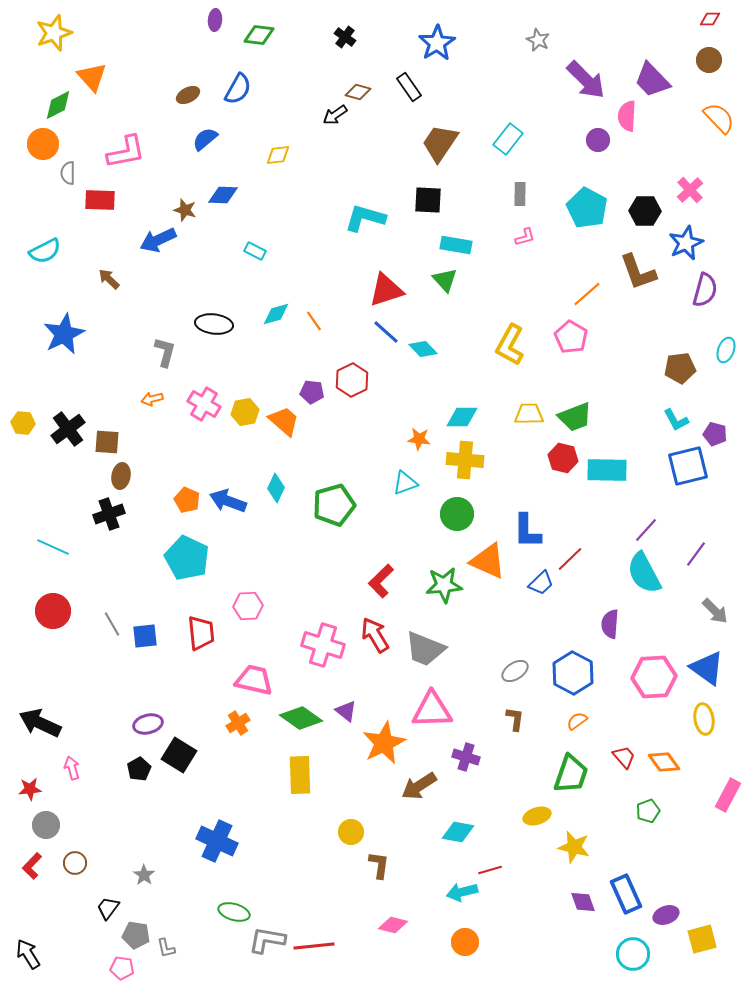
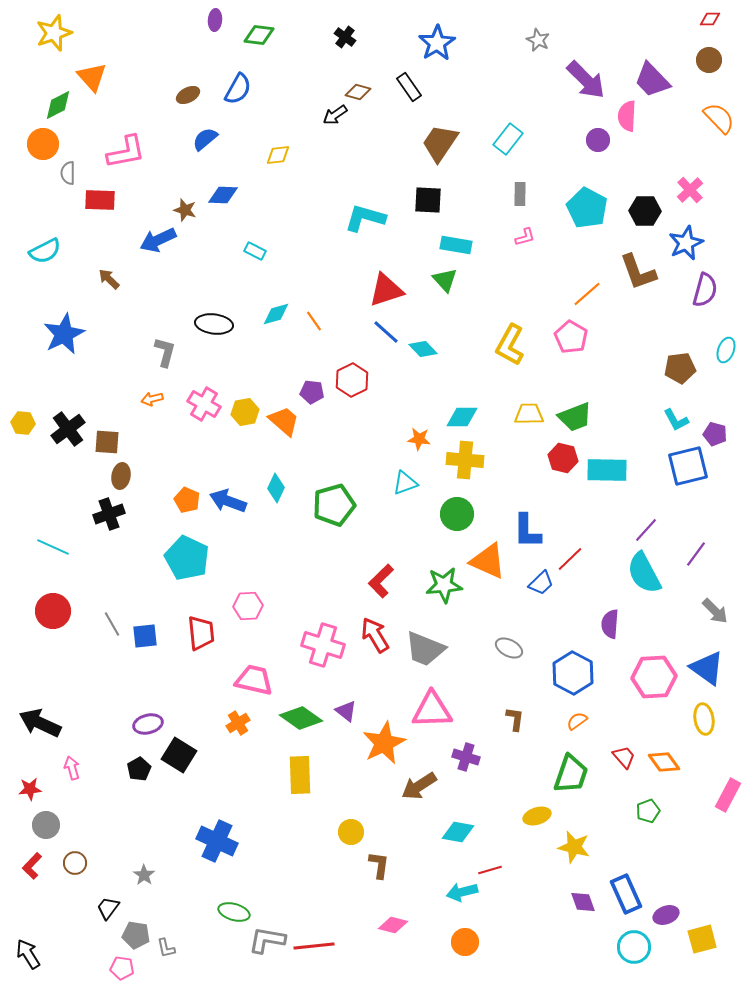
gray ellipse at (515, 671): moved 6 px left, 23 px up; rotated 60 degrees clockwise
cyan circle at (633, 954): moved 1 px right, 7 px up
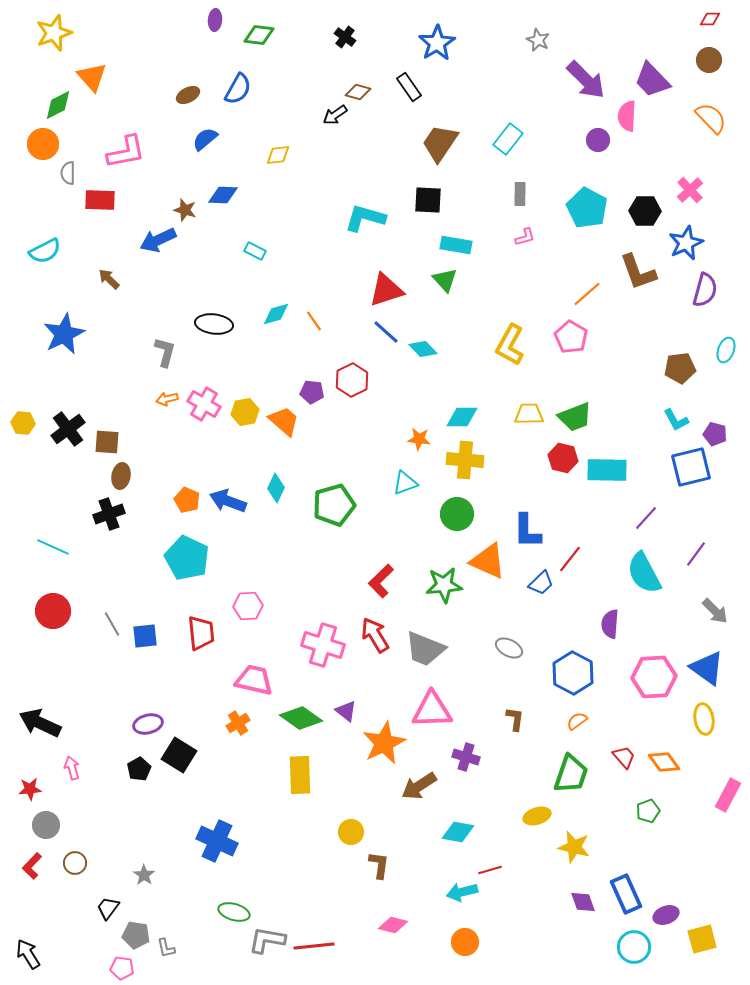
orange semicircle at (719, 118): moved 8 px left
orange arrow at (152, 399): moved 15 px right
blue square at (688, 466): moved 3 px right, 1 px down
purple line at (646, 530): moved 12 px up
red line at (570, 559): rotated 8 degrees counterclockwise
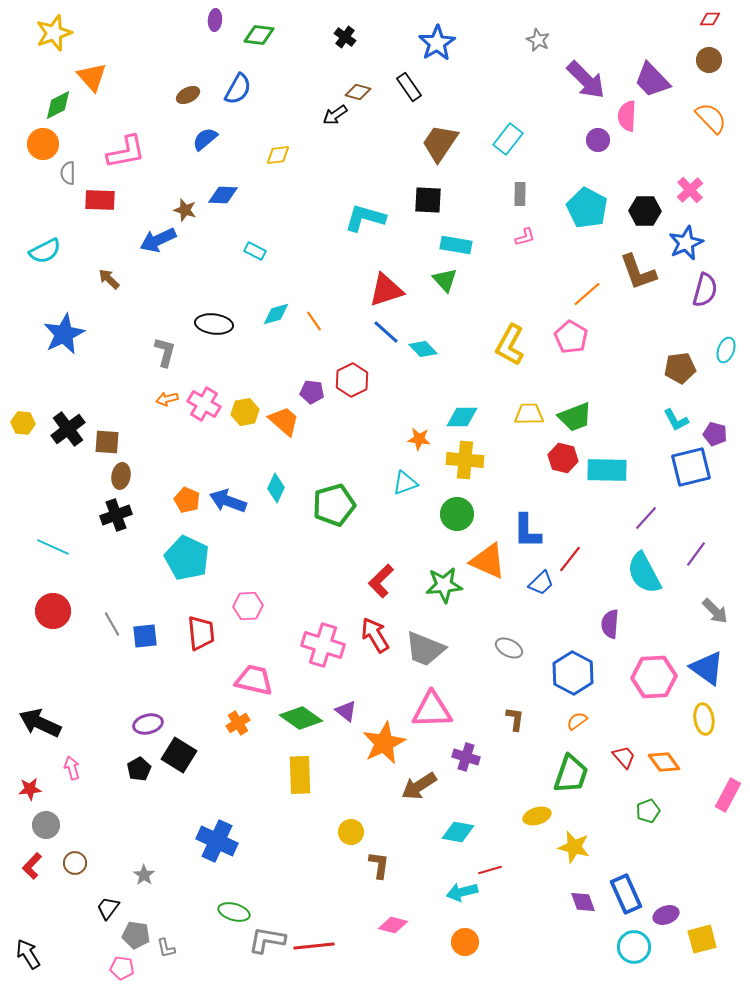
black cross at (109, 514): moved 7 px right, 1 px down
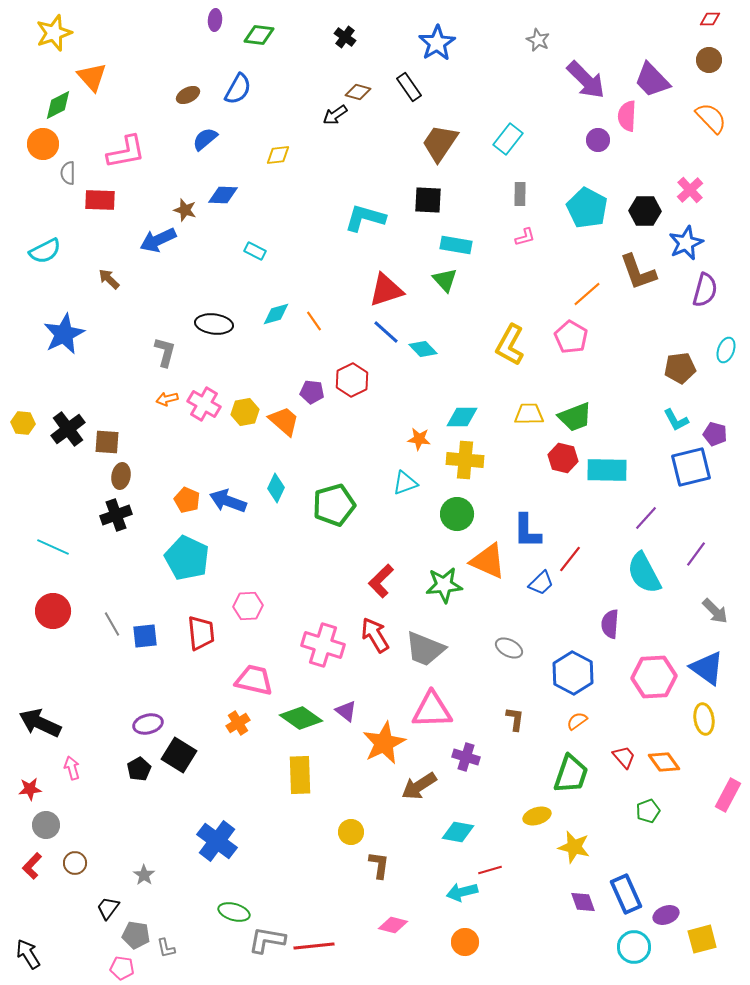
blue cross at (217, 841): rotated 12 degrees clockwise
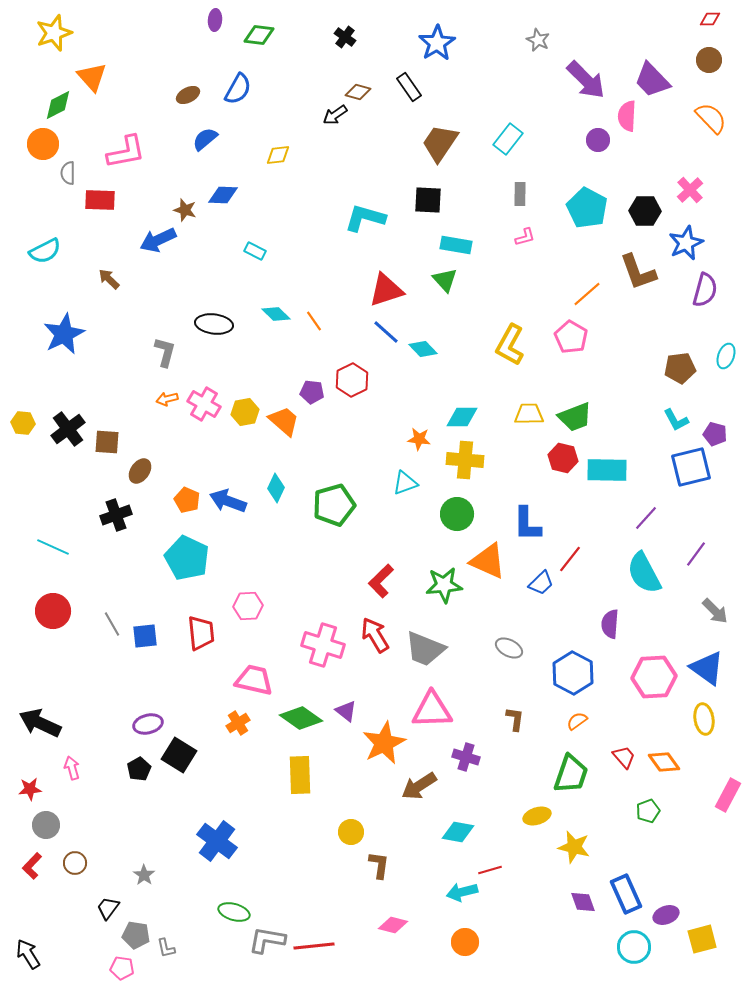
cyan diamond at (276, 314): rotated 60 degrees clockwise
cyan ellipse at (726, 350): moved 6 px down
brown ellipse at (121, 476): moved 19 px right, 5 px up; rotated 25 degrees clockwise
blue L-shape at (527, 531): moved 7 px up
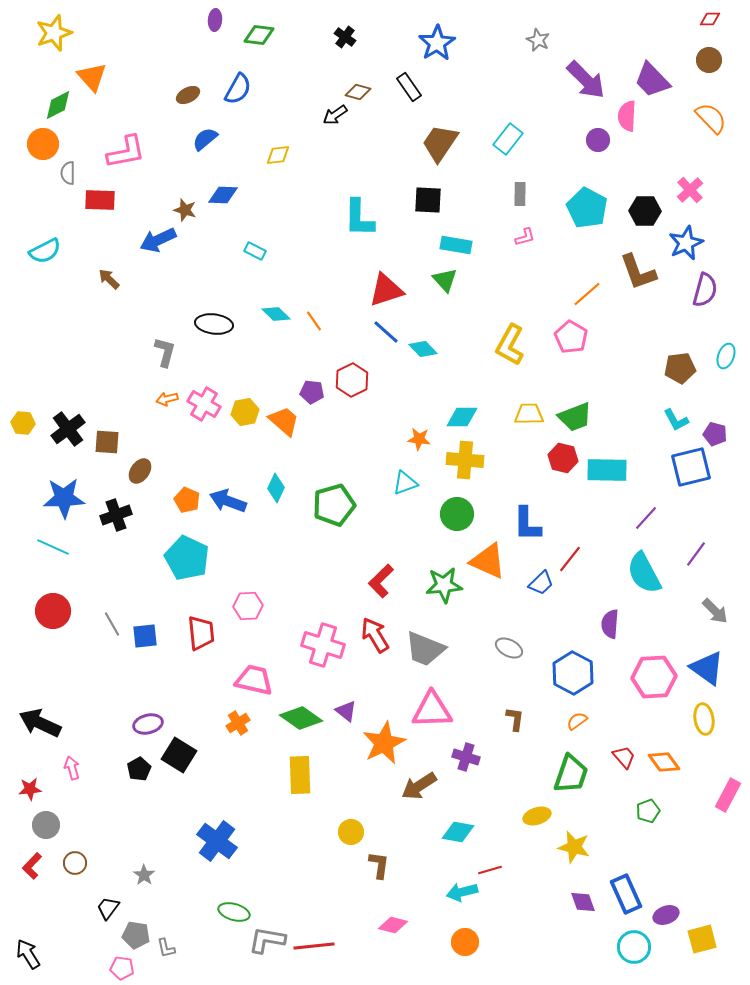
cyan L-shape at (365, 218): moved 6 px left; rotated 105 degrees counterclockwise
blue star at (64, 334): moved 164 px down; rotated 24 degrees clockwise
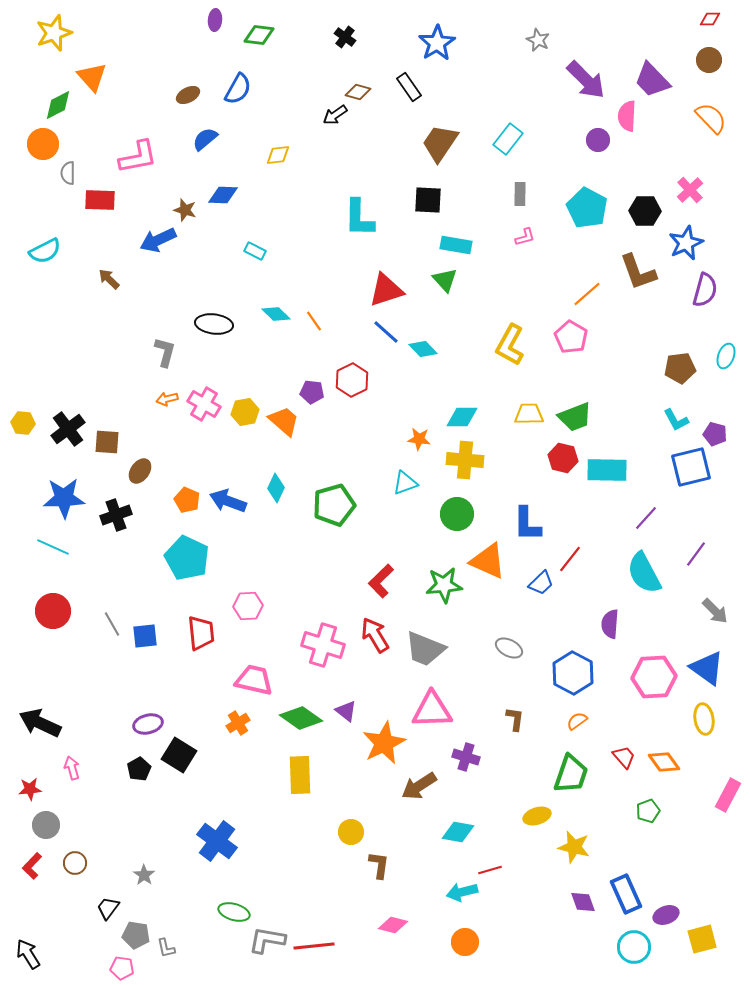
pink L-shape at (126, 152): moved 12 px right, 5 px down
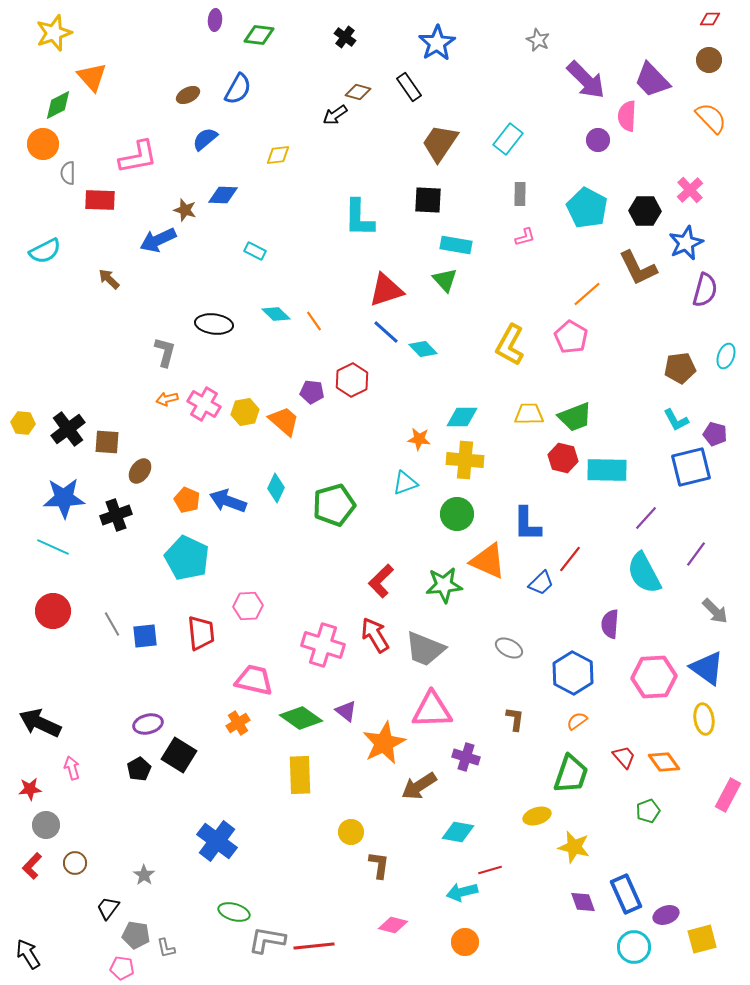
brown L-shape at (638, 272): moved 4 px up; rotated 6 degrees counterclockwise
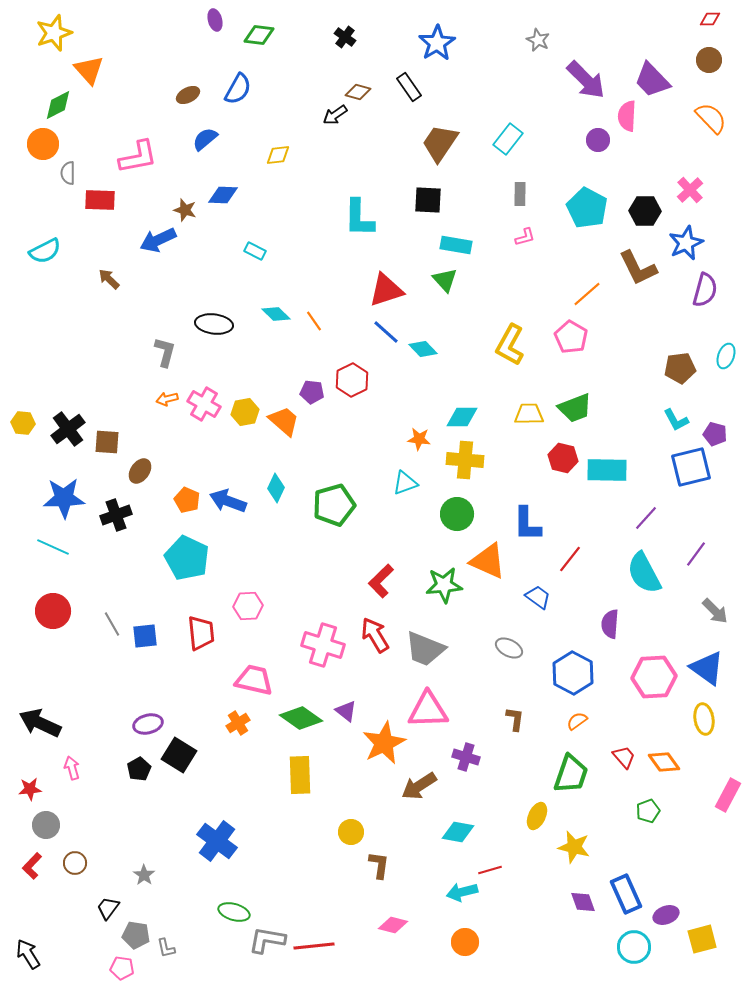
purple ellipse at (215, 20): rotated 20 degrees counterclockwise
orange triangle at (92, 77): moved 3 px left, 7 px up
green trapezoid at (575, 417): moved 9 px up
blue trapezoid at (541, 583): moved 3 px left, 14 px down; rotated 100 degrees counterclockwise
pink triangle at (432, 710): moved 4 px left
yellow ellipse at (537, 816): rotated 48 degrees counterclockwise
